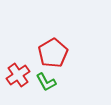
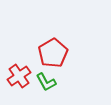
red cross: moved 1 px right, 1 px down
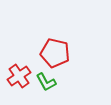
red pentagon: moved 2 px right; rotated 28 degrees counterclockwise
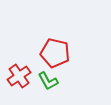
green L-shape: moved 2 px right, 1 px up
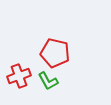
red cross: rotated 15 degrees clockwise
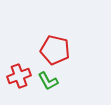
red pentagon: moved 3 px up
